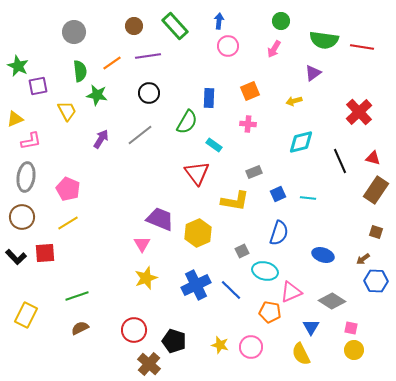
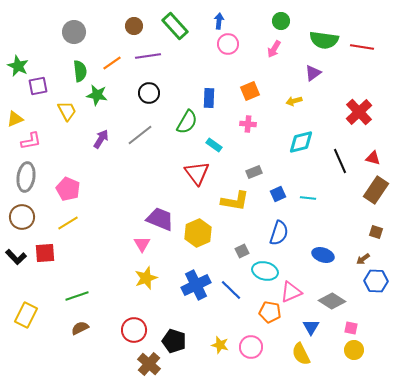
pink circle at (228, 46): moved 2 px up
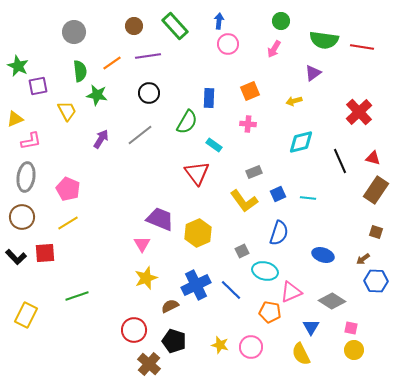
yellow L-shape at (235, 201): moved 9 px right; rotated 44 degrees clockwise
brown semicircle at (80, 328): moved 90 px right, 22 px up
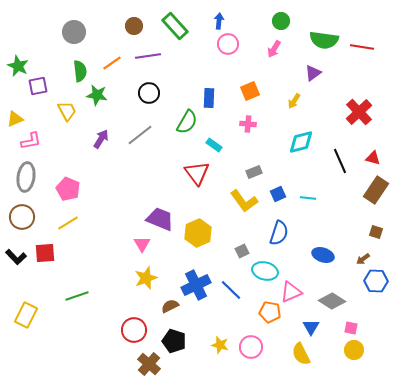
yellow arrow at (294, 101): rotated 42 degrees counterclockwise
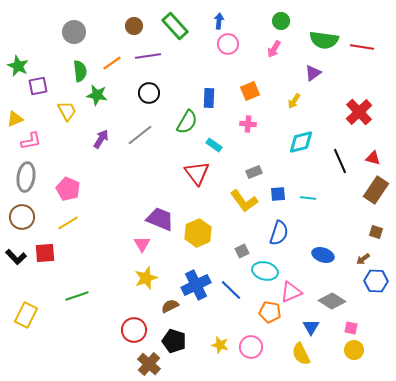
blue square at (278, 194): rotated 21 degrees clockwise
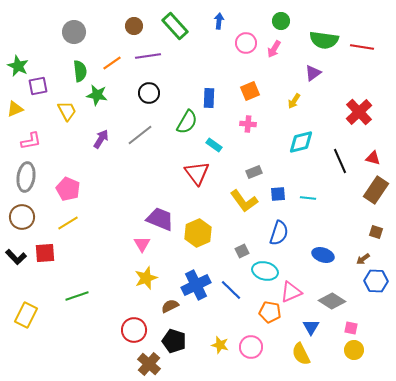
pink circle at (228, 44): moved 18 px right, 1 px up
yellow triangle at (15, 119): moved 10 px up
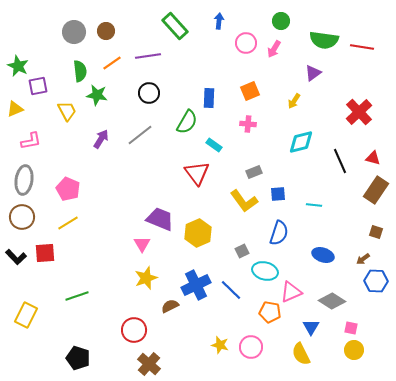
brown circle at (134, 26): moved 28 px left, 5 px down
gray ellipse at (26, 177): moved 2 px left, 3 px down
cyan line at (308, 198): moved 6 px right, 7 px down
black pentagon at (174, 341): moved 96 px left, 17 px down
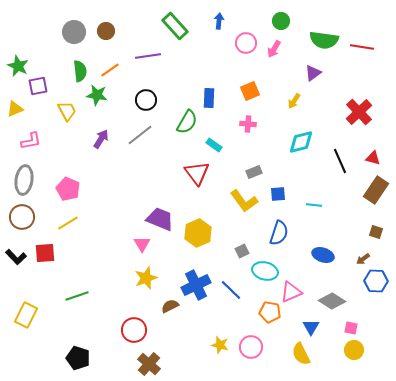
orange line at (112, 63): moved 2 px left, 7 px down
black circle at (149, 93): moved 3 px left, 7 px down
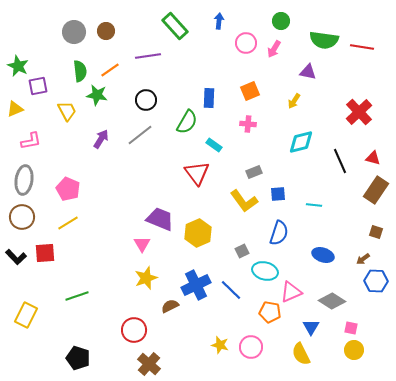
purple triangle at (313, 73): moved 5 px left, 1 px up; rotated 48 degrees clockwise
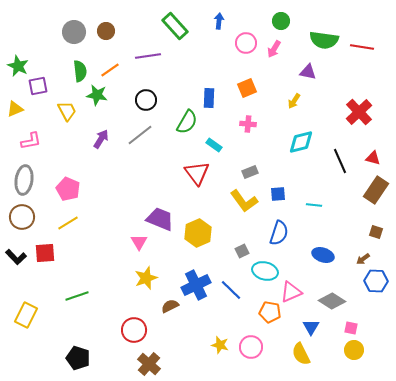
orange square at (250, 91): moved 3 px left, 3 px up
gray rectangle at (254, 172): moved 4 px left
pink triangle at (142, 244): moved 3 px left, 2 px up
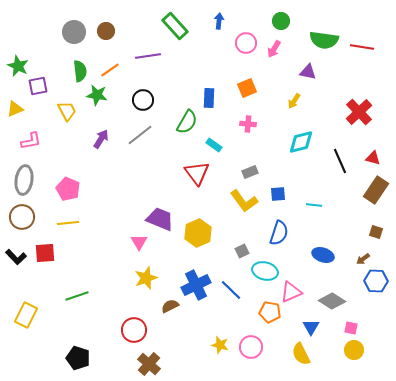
black circle at (146, 100): moved 3 px left
yellow line at (68, 223): rotated 25 degrees clockwise
